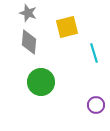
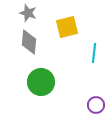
cyan line: rotated 24 degrees clockwise
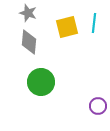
cyan line: moved 30 px up
purple circle: moved 2 px right, 1 px down
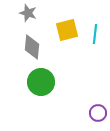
cyan line: moved 1 px right, 11 px down
yellow square: moved 3 px down
gray diamond: moved 3 px right, 5 px down
purple circle: moved 7 px down
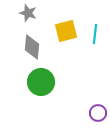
yellow square: moved 1 px left, 1 px down
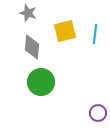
yellow square: moved 1 px left
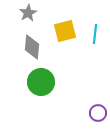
gray star: rotated 24 degrees clockwise
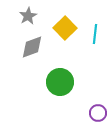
gray star: moved 3 px down
yellow square: moved 3 px up; rotated 30 degrees counterclockwise
gray diamond: rotated 65 degrees clockwise
green circle: moved 19 px right
